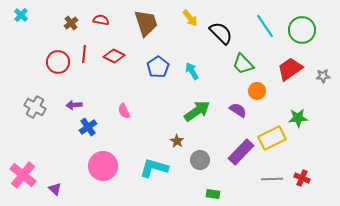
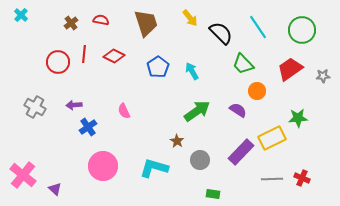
cyan line: moved 7 px left, 1 px down
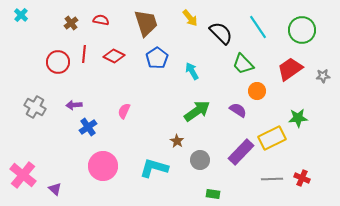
blue pentagon: moved 1 px left, 9 px up
pink semicircle: rotated 49 degrees clockwise
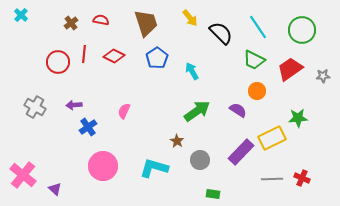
green trapezoid: moved 11 px right, 4 px up; rotated 20 degrees counterclockwise
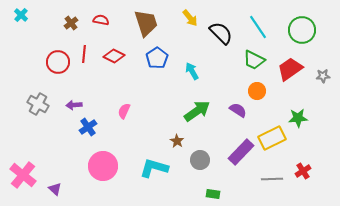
gray cross: moved 3 px right, 3 px up
red cross: moved 1 px right, 7 px up; rotated 35 degrees clockwise
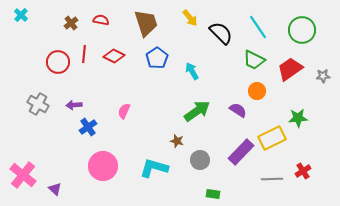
brown star: rotated 16 degrees counterclockwise
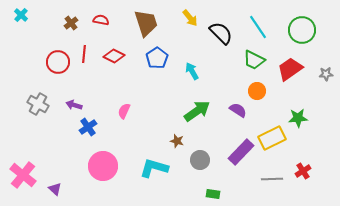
gray star: moved 3 px right, 2 px up
purple arrow: rotated 21 degrees clockwise
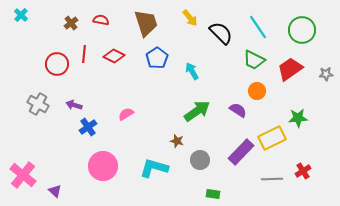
red circle: moved 1 px left, 2 px down
pink semicircle: moved 2 px right, 3 px down; rotated 35 degrees clockwise
purple triangle: moved 2 px down
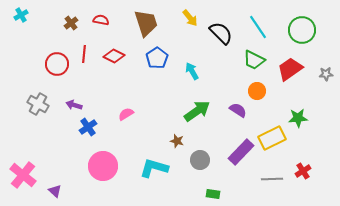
cyan cross: rotated 16 degrees clockwise
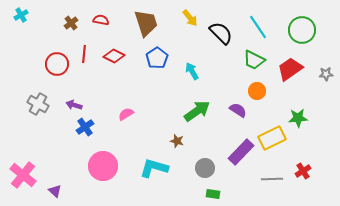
blue cross: moved 3 px left
gray circle: moved 5 px right, 8 px down
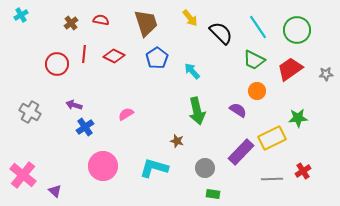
green circle: moved 5 px left
cyan arrow: rotated 12 degrees counterclockwise
gray cross: moved 8 px left, 8 px down
green arrow: rotated 112 degrees clockwise
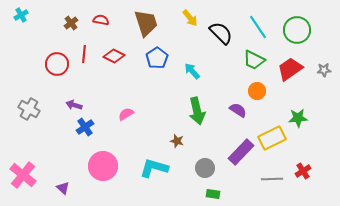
gray star: moved 2 px left, 4 px up
gray cross: moved 1 px left, 3 px up
purple triangle: moved 8 px right, 3 px up
